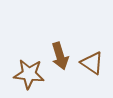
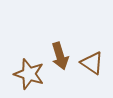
brown star: rotated 12 degrees clockwise
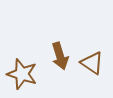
brown star: moved 7 px left
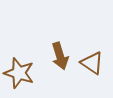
brown star: moved 3 px left, 1 px up
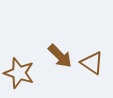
brown arrow: rotated 28 degrees counterclockwise
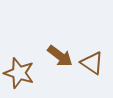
brown arrow: rotated 8 degrees counterclockwise
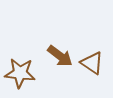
brown star: moved 1 px right; rotated 12 degrees counterclockwise
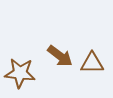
brown triangle: rotated 35 degrees counterclockwise
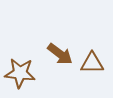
brown arrow: moved 2 px up
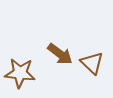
brown triangle: rotated 45 degrees clockwise
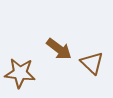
brown arrow: moved 1 px left, 5 px up
